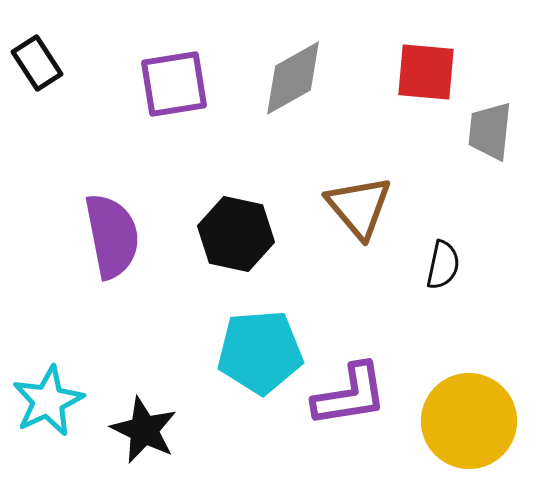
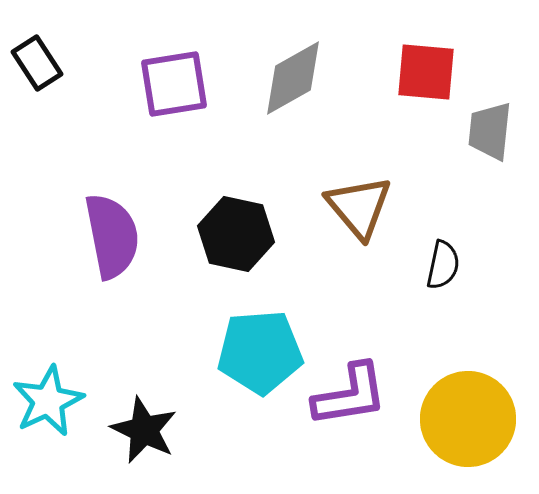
yellow circle: moved 1 px left, 2 px up
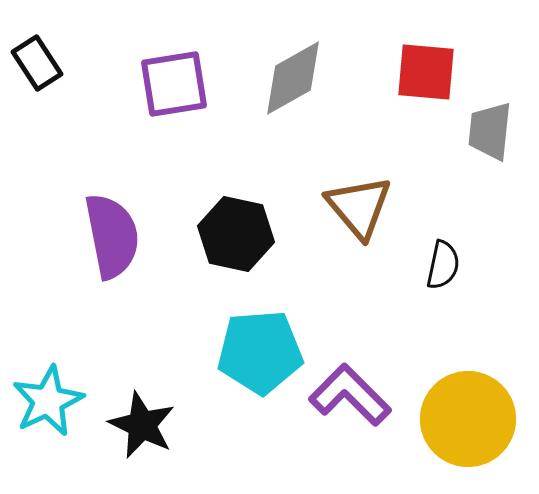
purple L-shape: rotated 126 degrees counterclockwise
black star: moved 2 px left, 5 px up
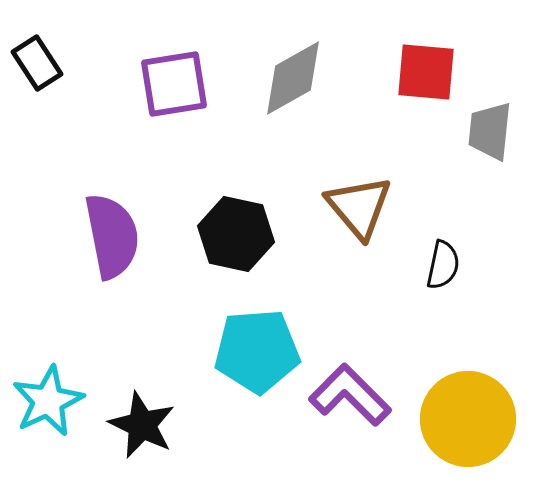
cyan pentagon: moved 3 px left, 1 px up
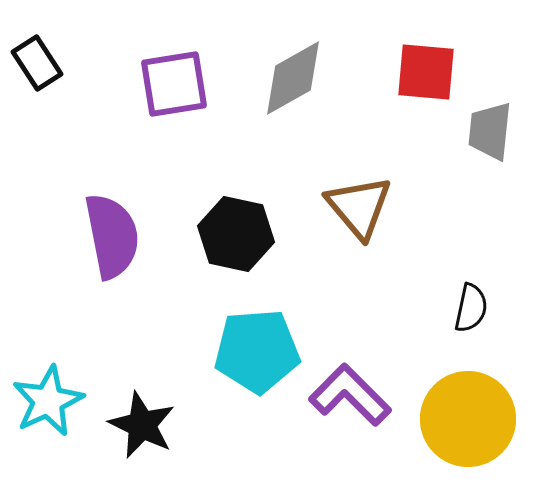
black semicircle: moved 28 px right, 43 px down
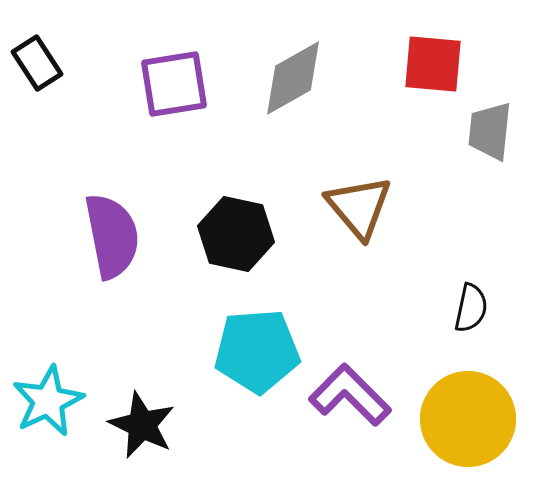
red square: moved 7 px right, 8 px up
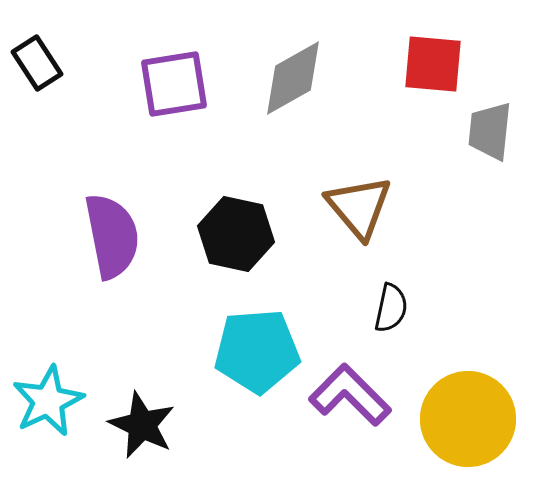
black semicircle: moved 80 px left
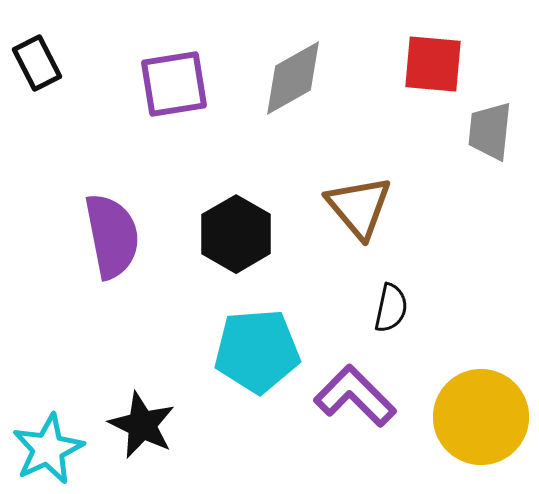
black rectangle: rotated 6 degrees clockwise
black hexagon: rotated 18 degrees clockwise
purple L-shape: moved 5 px right, 1 px down
cyan star: moved 48 px down
yellow circle: moved 13 px right, 2 px up
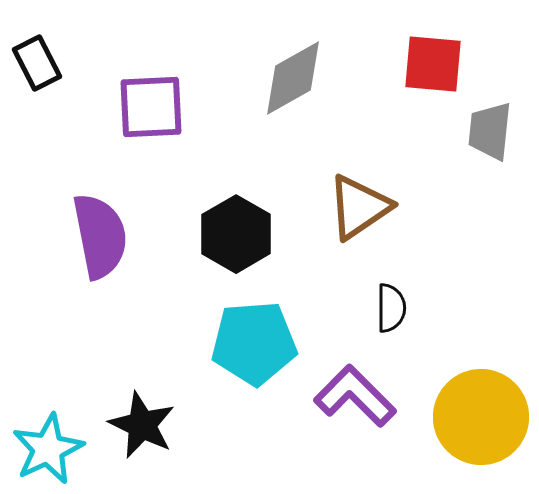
purple square: moved 23 px left, 23 px down; rotated 6 degrees clockwise
brown triangle: rotated 36 degrees clockwise
purple semicircle: moved 12 px left
black semicircle: rotated 12 degrees counterclockwise
cyan pentagon: moved 3 px left, 8 px up
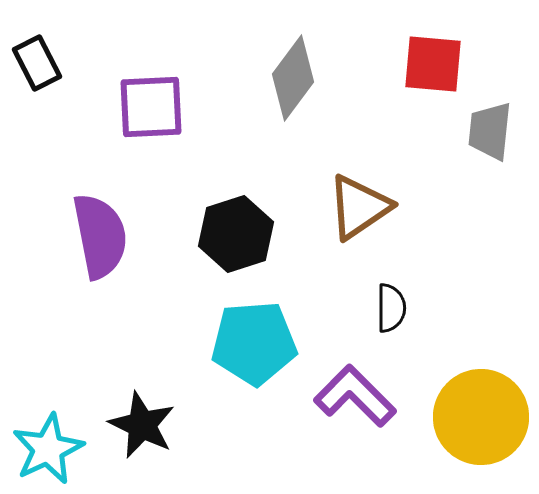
gray diamond: rotated 24 degrees counterclockwise
black hexagon: rotated 12 degrees clockwise
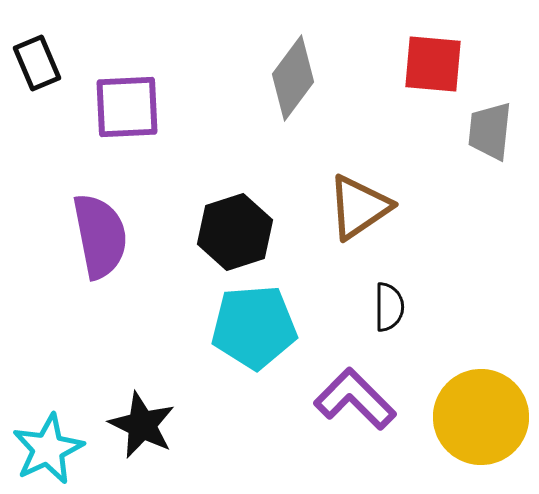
black rectangle: rotated 4 degrees clockwise
purple square: moved 24 px left
black hexagon: moved 1 px left, 2 px up
black semicircle: moved 2 px left, 1 px up
cyan pentagon: moved 16 px up
purple L-shape: moved 3 px down
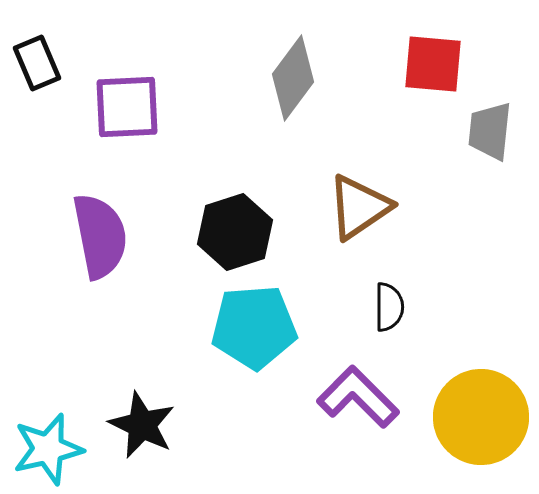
purple L-shape: moved 3 px right, 2 px up
cyan star: rotated 12 degrees clockwise
